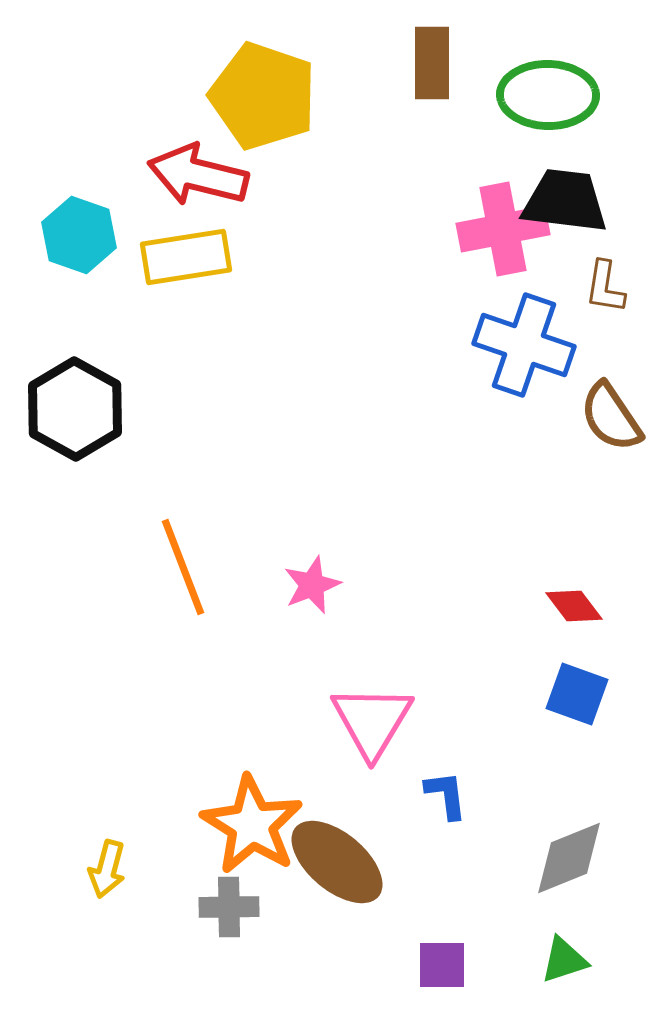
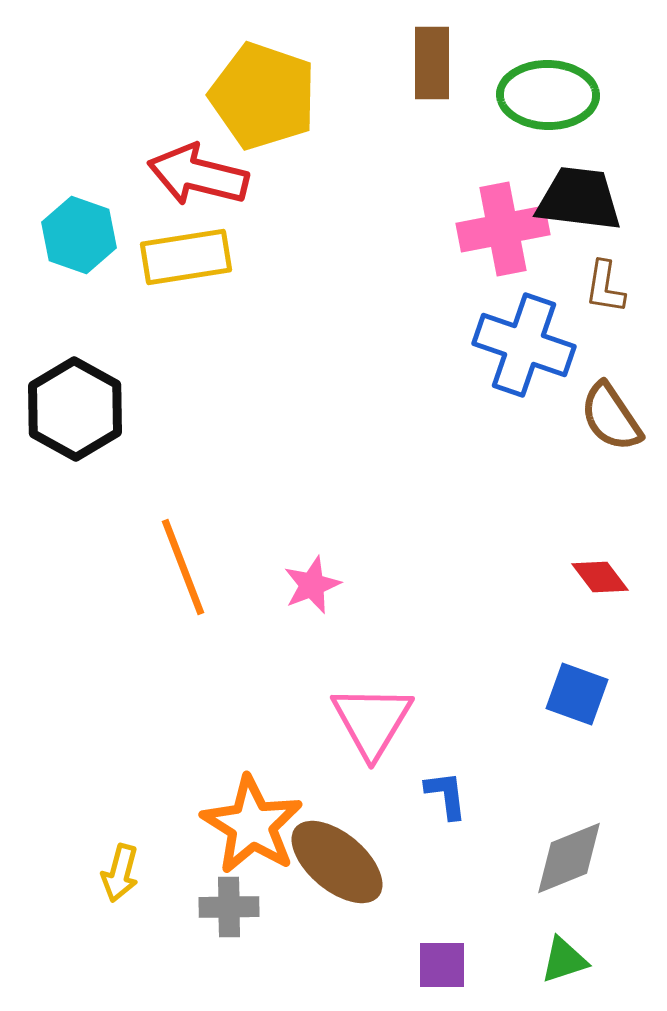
black trapezoid: moved 14 px right, 2 px up
red diamond: moved 26 px right, 29 px up
yellow arrow: moved 13 px right, 4 px down
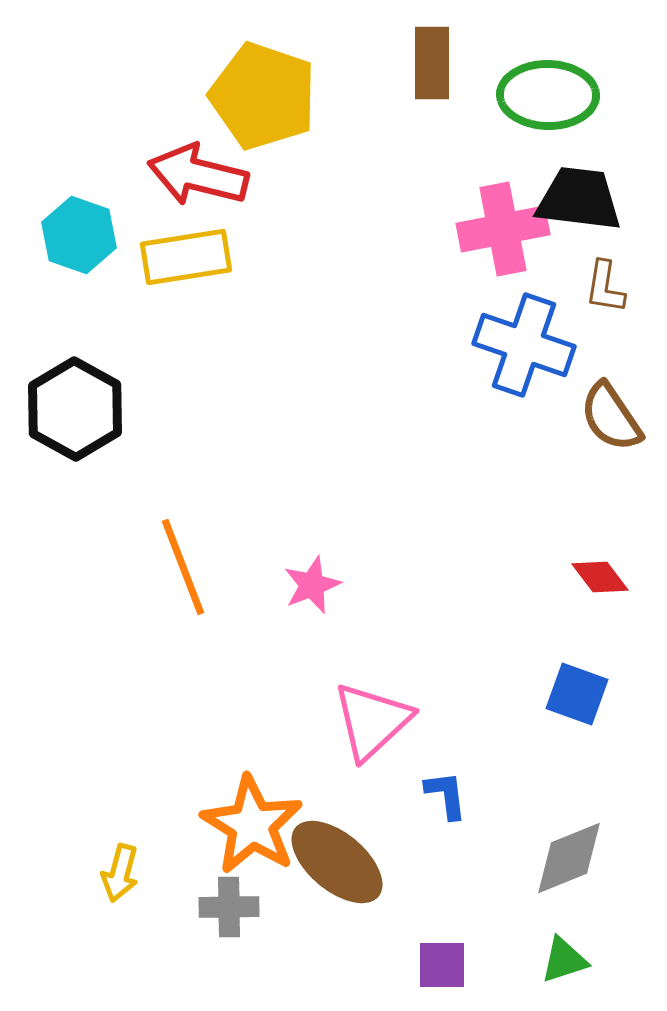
pink triangle: rotated 16 degrees clockwise
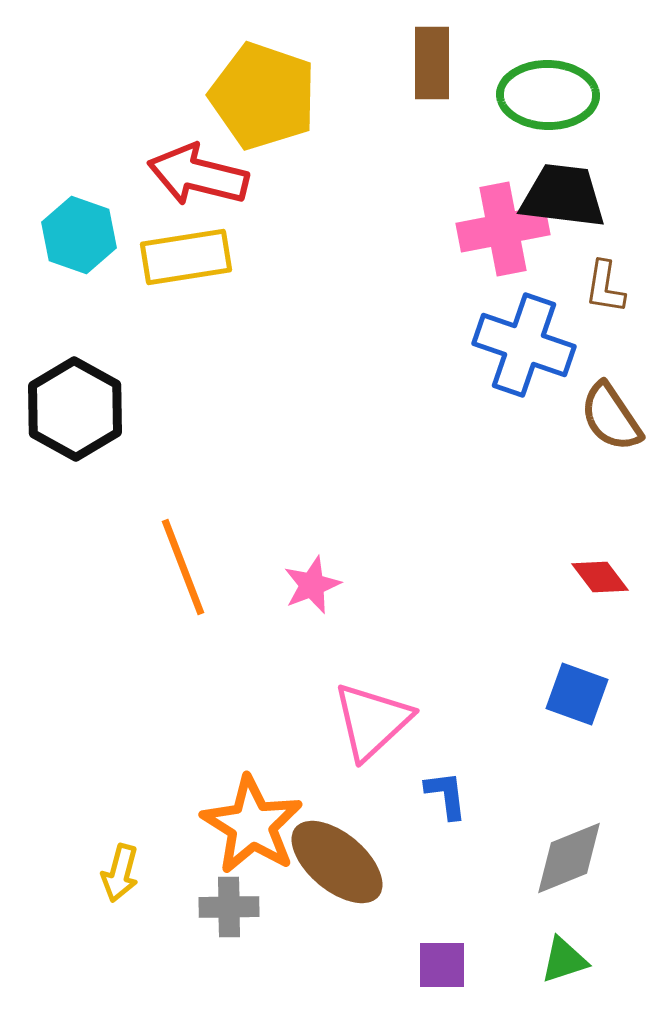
black trapezoid: moved 16 px left, 3 px up
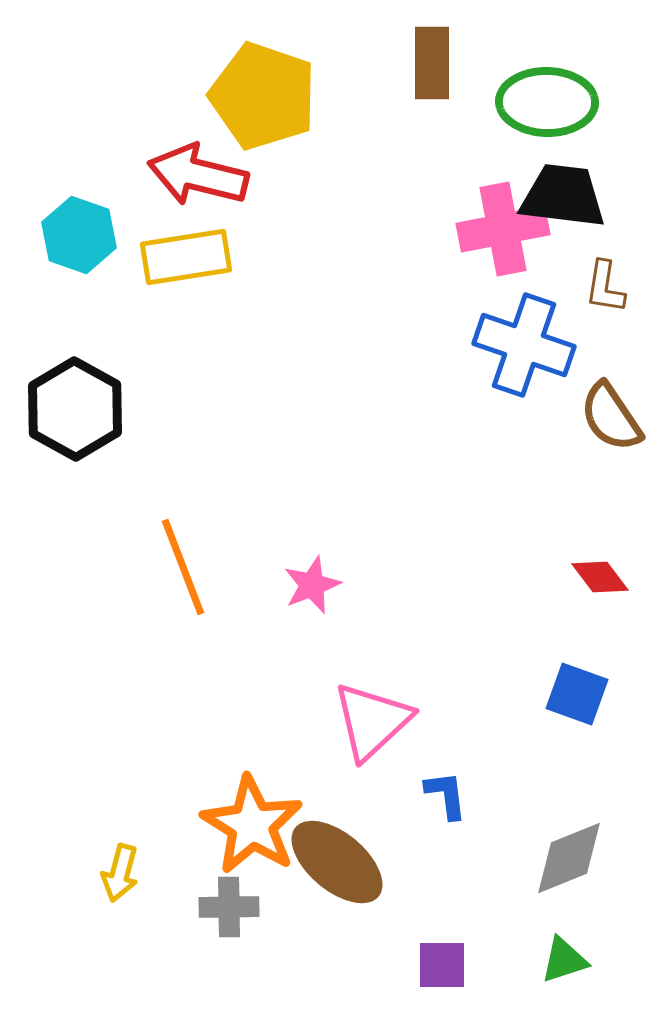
green ellipse: moved 1 px left, 7 px down
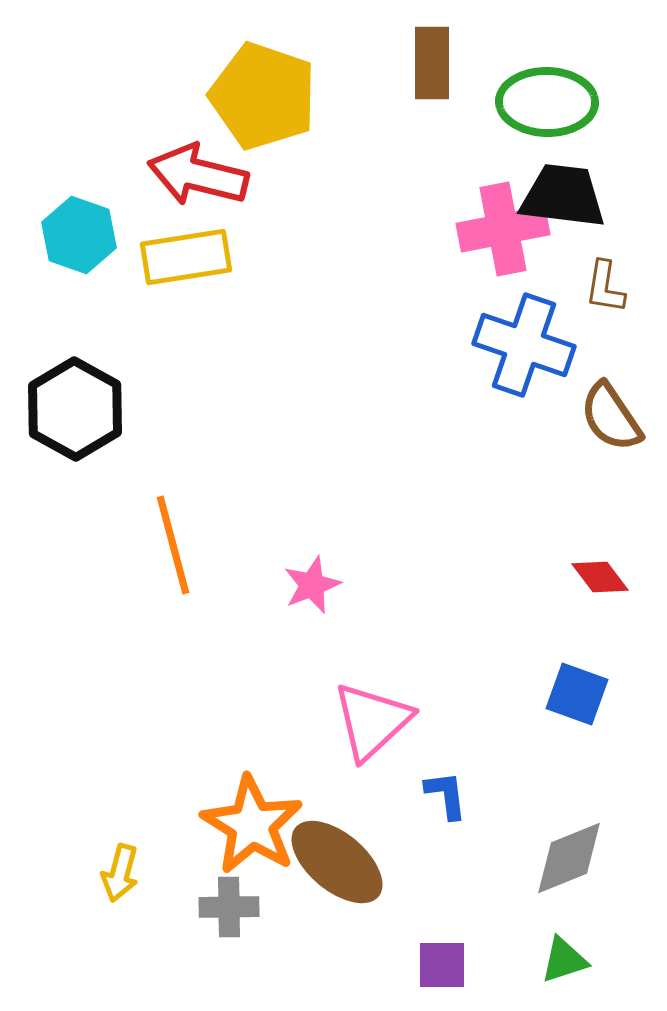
orange line: moved 10 px left, 22 px up; rotated 6 degrees clockwise
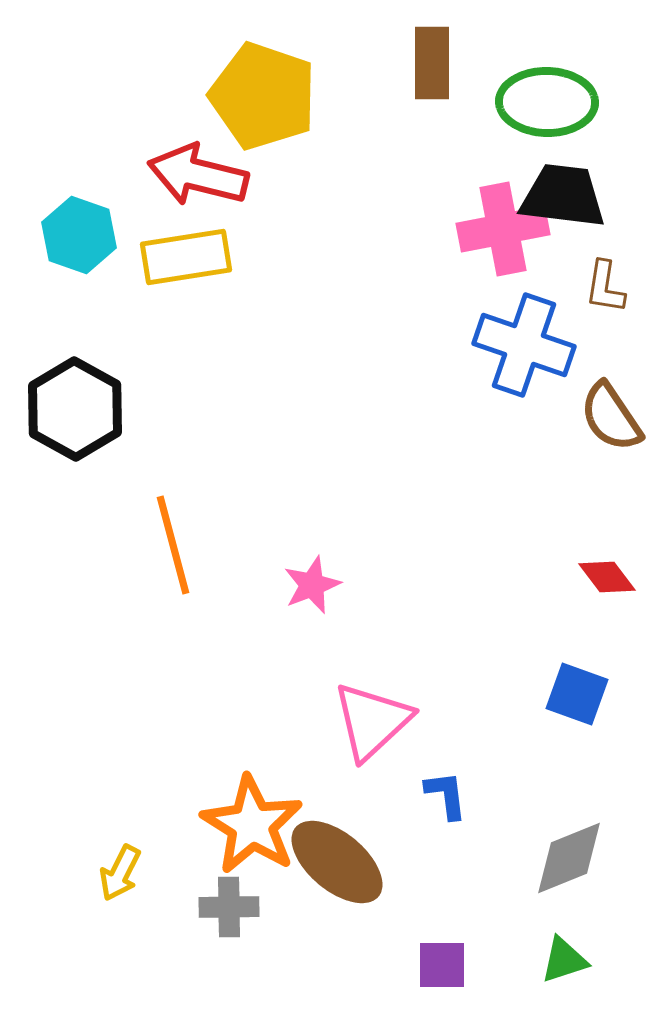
red diamond: moved 7 px right
yellow arrow: rotated 12 degrees clockwise
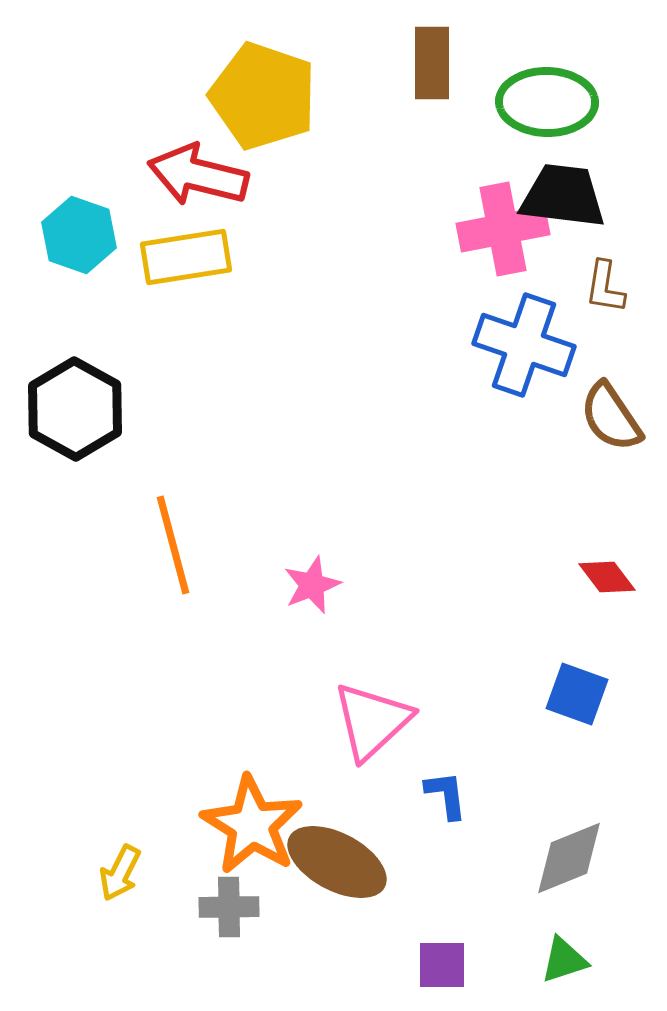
brown ellipse: rotated 12 degrees counterclockwise
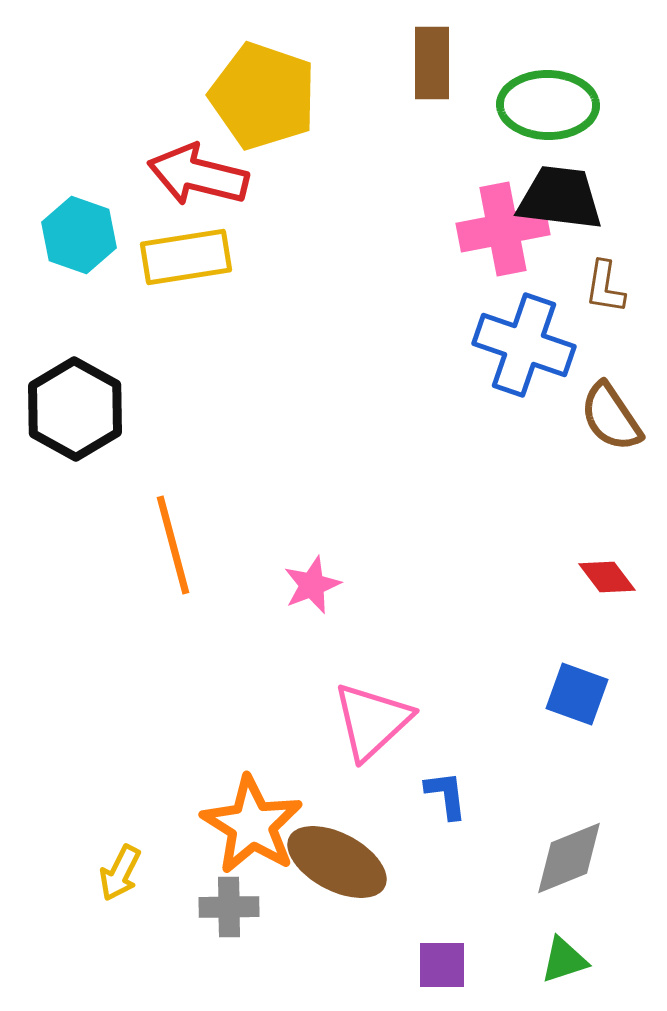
green ellipse: moved 1 px right, 3 px down
black trapezoid: moved 3 px left, 2 px down
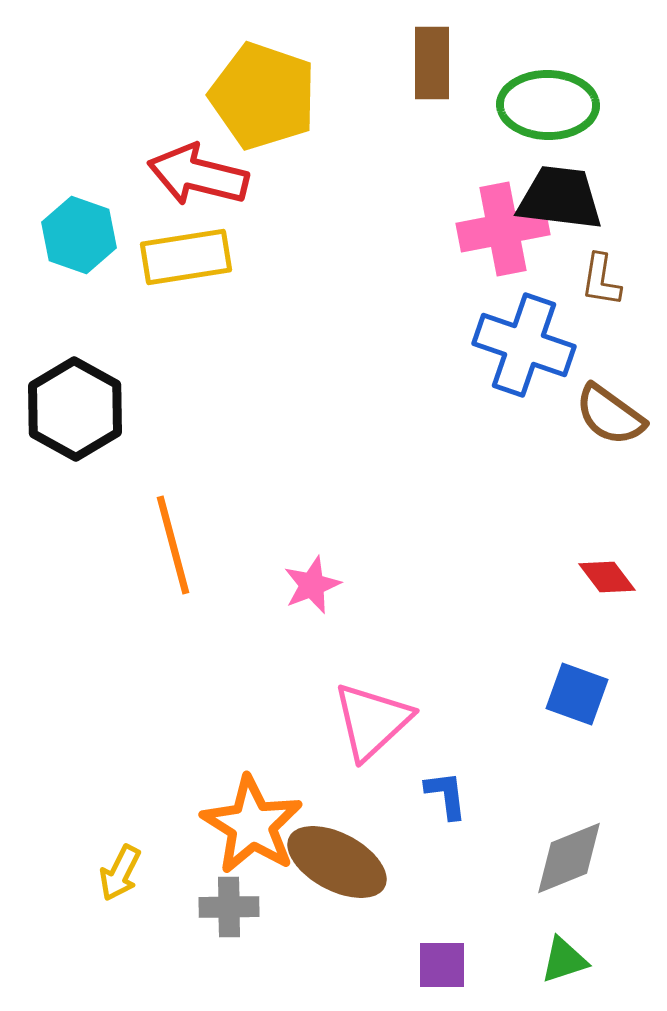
brown L-shape: moved 4 px left, 7 px up
brown semicircle: moved 1 px left, 2 px up; rotated 20 degrees counterclockwise
